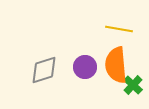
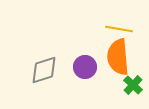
orange semicircle: moved 2 px right, 8 px up
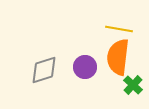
orange semicircle: rotated 12 degrees clockwise
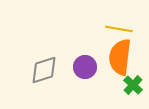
orange semicircle: moved 2 px right
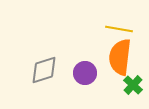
purple circle: moved 6 px down
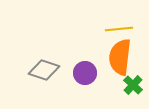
yellow line: rotated 16 degrees counterclockwise
gray diamond: rotated 36 degrees clockwise
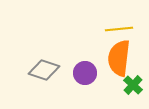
orange semicircle: moved 1 px left, 1 px down
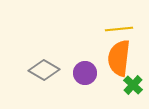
gray diamond: rotated 12 degrees clockwise
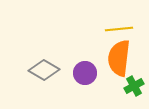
green cross: moved 1 px right, 1 px down; rotated 18 degrees clockwise
